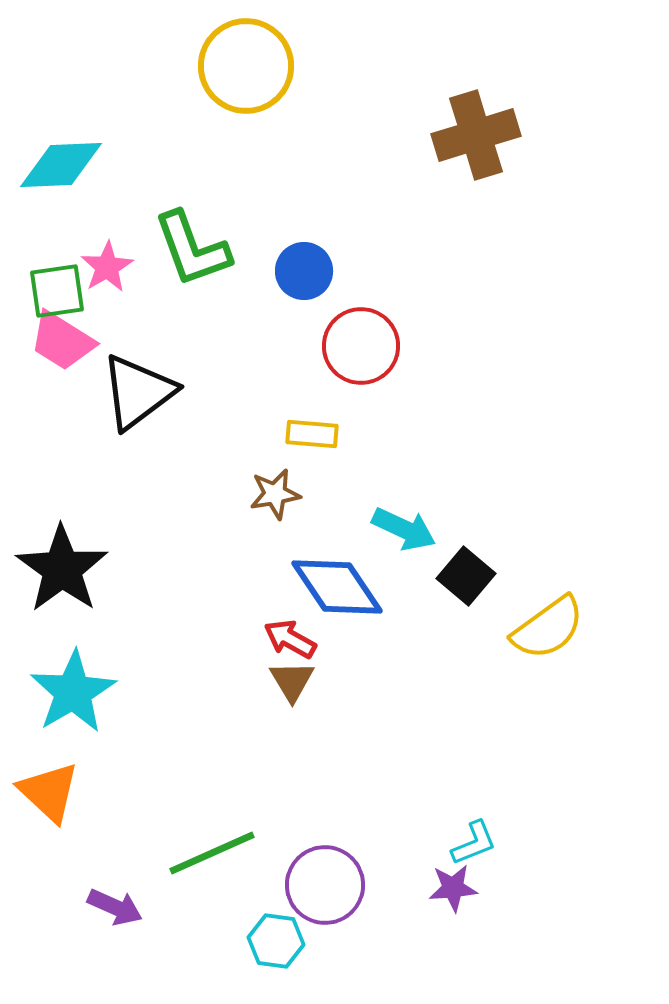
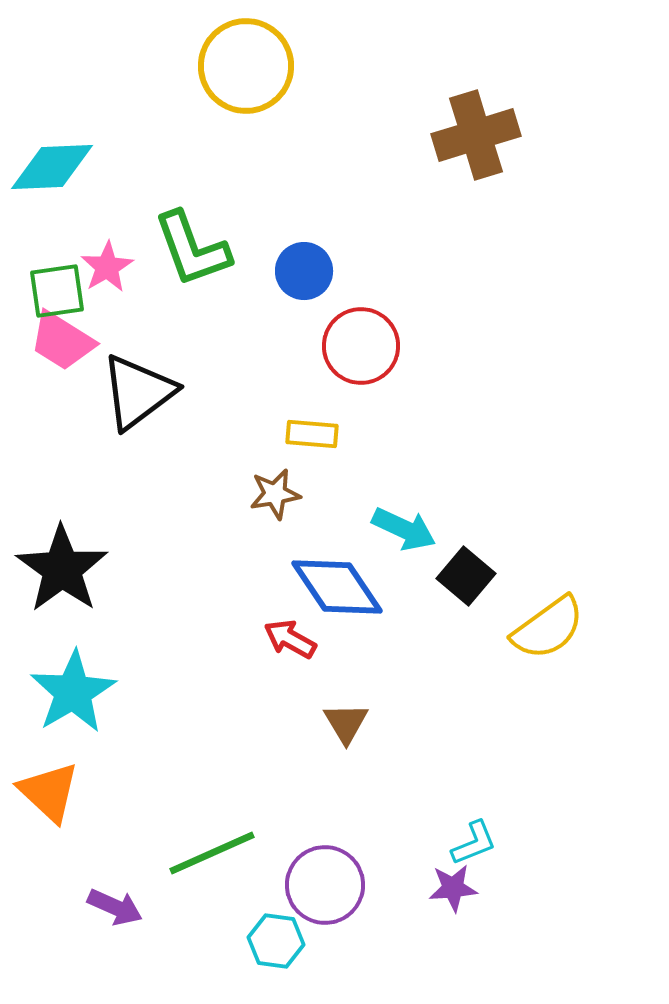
cyan diamond: moved 9 px left, 2 px down
brown triangle: moved 54 px right, 42 px down
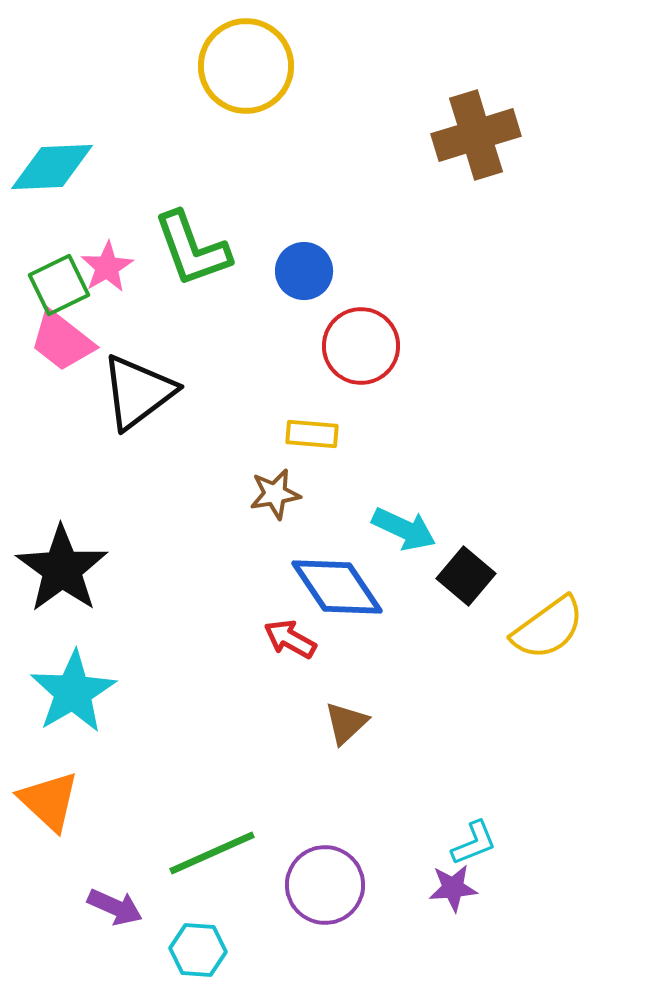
green square: moved 2 px right, 6 px up; rotated 18 degrees counterclockwise
pink trapezoid: rotated 6 degrees clockwise
brown triangle: rotated 18 degrees clockwise
orange triangle: moved 9 px down
cyan hexagon: moved 78 px left, 9 px down; rotated 4 degrees counterclockwise
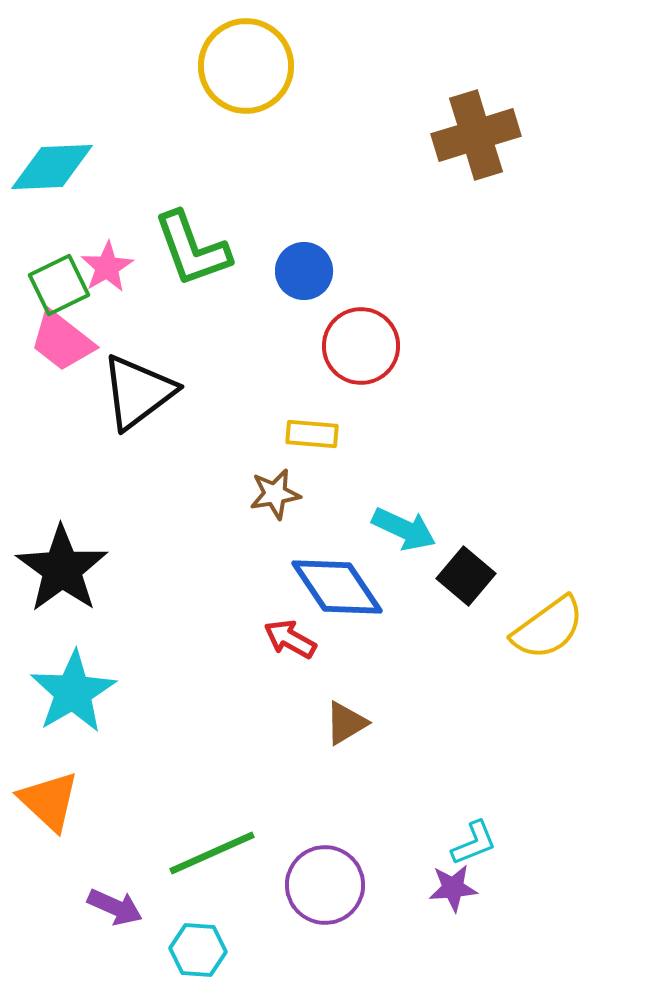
brown triangle: rotated 12 degrees clockwise
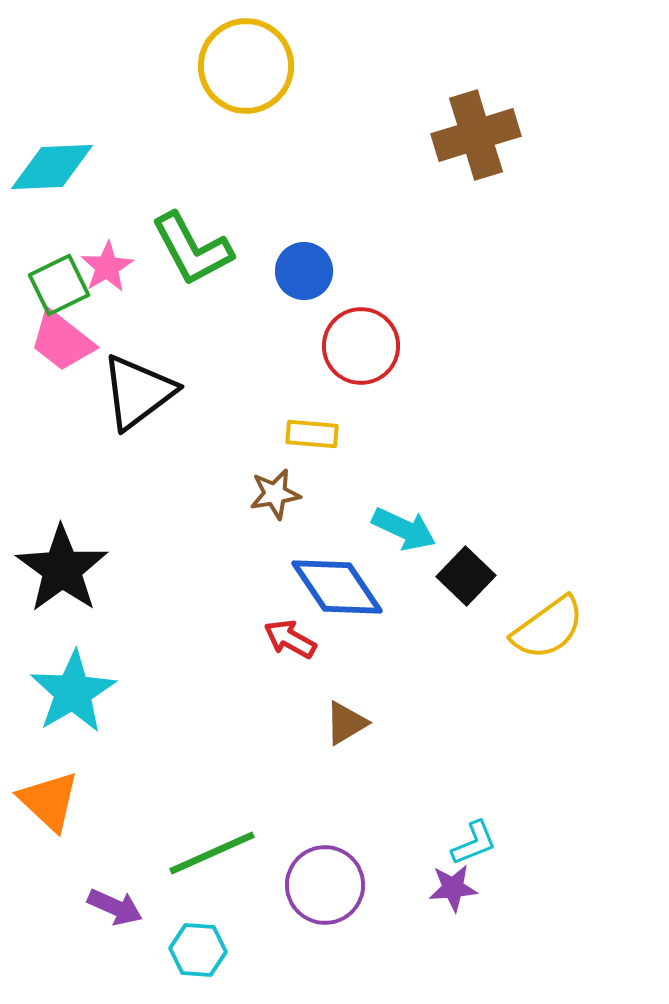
green L-shape: rotated 8 degrees counterclockwise
black square: rotated 4 degrees clockwise
